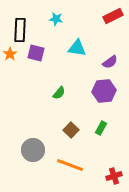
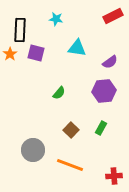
red cross: rotated 14 degrees clockwise
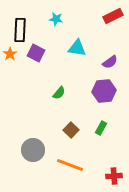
purple square: rotated 12 degrees clockwise
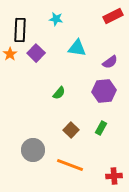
purple square: rotated 18 degrees clockwise
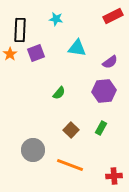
purple square: rotated 24 degrees clockwise
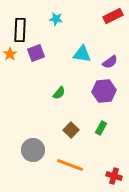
cyan triangle: moved 5 px right, 6 px down
red cross: rotated 21 degrees clockwise
